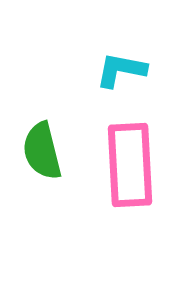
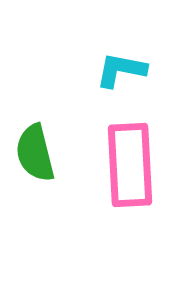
green semicircle: moved 7 px left, 2 px down
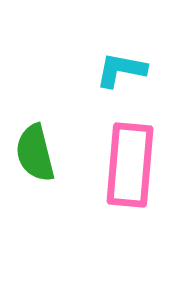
pink rectangle: rotated 8 degrees clockwise
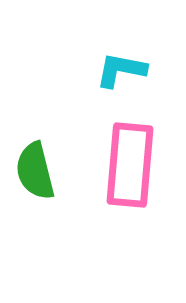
green semicircle: moved 18 px down
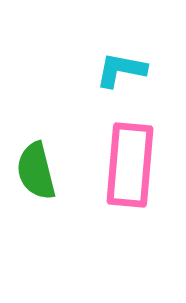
green semicircle: moved 1 px right
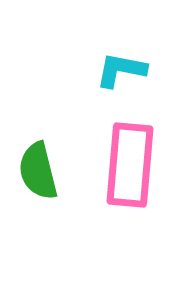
green semicircle: moved 2 px right
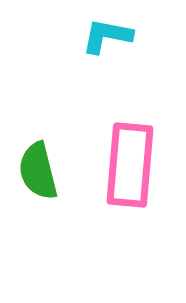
cyan L-shape: moved 14 px left, 34 px up
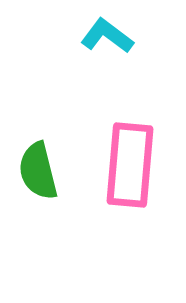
cyan L-shape: rotated 26 degrees clockwise
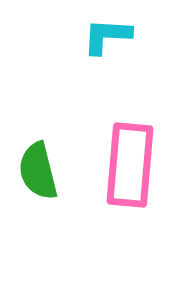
cyan L-shape: rotated 34 degrees counterclockwise
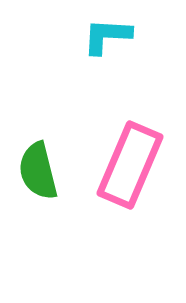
pink rectangle: rotated 18 degrees clockwise
